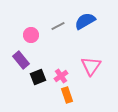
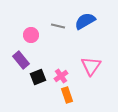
gray line: rotated 40 degrees clockwise
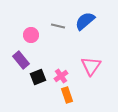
blue semicircle: rotated 10 degrees counterclockwise
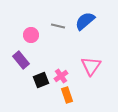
black square: moved 3 px right, 3 px down
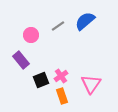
gray line: rotated 48 degrees counterclockwise
pink triangle: moved 18 px down
orange rectangle: moved 5 px left, 1 px down
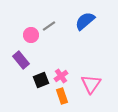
gray line: moved 9 px left
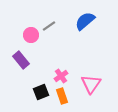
black square: moved 12 px down
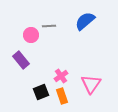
gray line: rotated 32 degrees clockwise
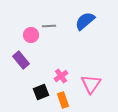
orange rectangle: moved 1 px right, 4 px down
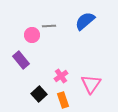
pink circle: moved 1 px right
black square: moved 2 px left, 2 px down; rotated 21 degrees counterclockwise
